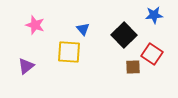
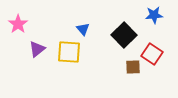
pink star: moved 17 px left, 1 px up; rotated 18 degrees clockwise
purple triangle: moved 11 px right, 17 px up
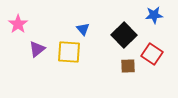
brown square: moved 5 px left, 1 px up
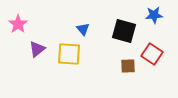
black square: moved 4 px up; rotated 30 degrees counterclockwise
yellow square: moved 2 px down
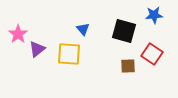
pink star: moved 10 px down
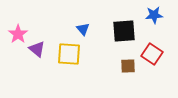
black square: rotated 20 degrees counterclockwise
purple triangle: rotated 42 degrees counterclockwise
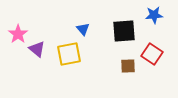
yellow square: rotated 15 degrees counterclockwise
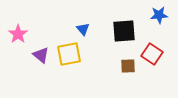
blue star: moved 5 px right
purple triangle: moved 4 px right, 6 px down
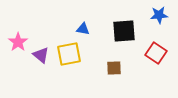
blue triangle: rotated 40 degrees counterclockwise
pink star: moved 8 px down
red square: moved 4 px right, 1 px up
brown square: moved 14 px left, 2 px down
